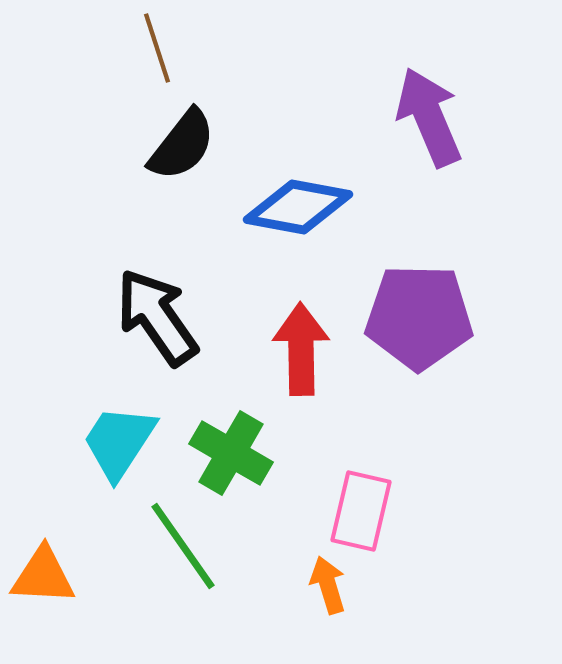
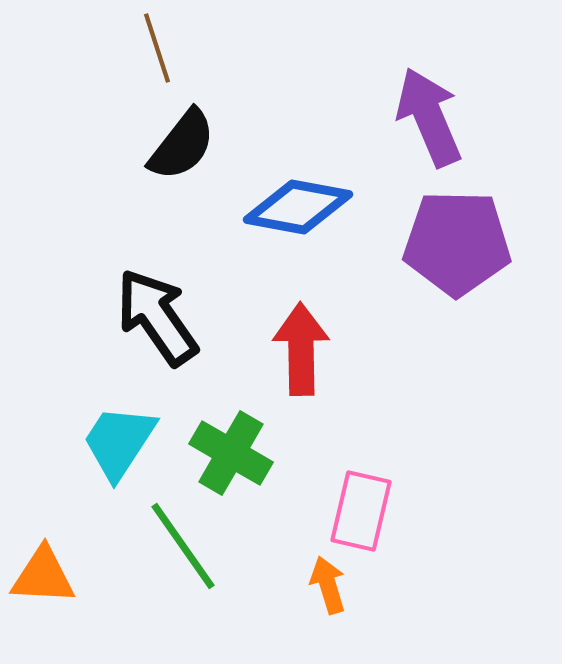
purple pentagon: moved 38 px right, 74 px up
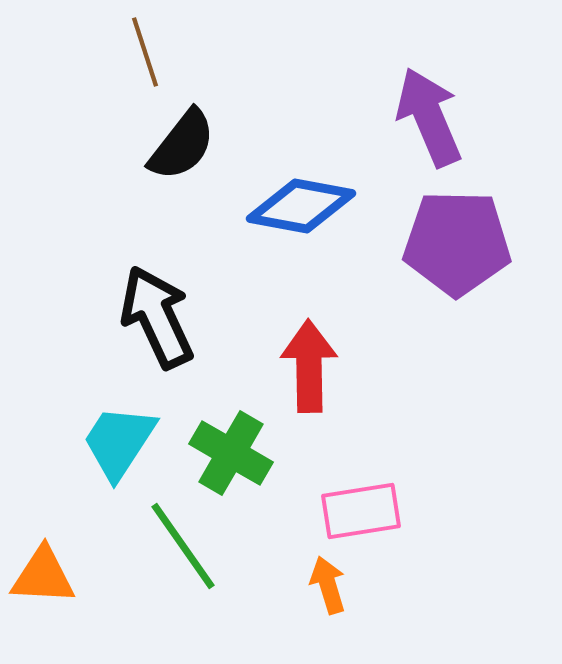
brown line: moved 12 px left, 4 px down
blue diamond: moved 3 px right, 1 px up
black arrow: rotated 10 degrees clockwise
red arrow: moved 8 px right, 17 px down
pink rectangle: rotated 68 degrees clockwise
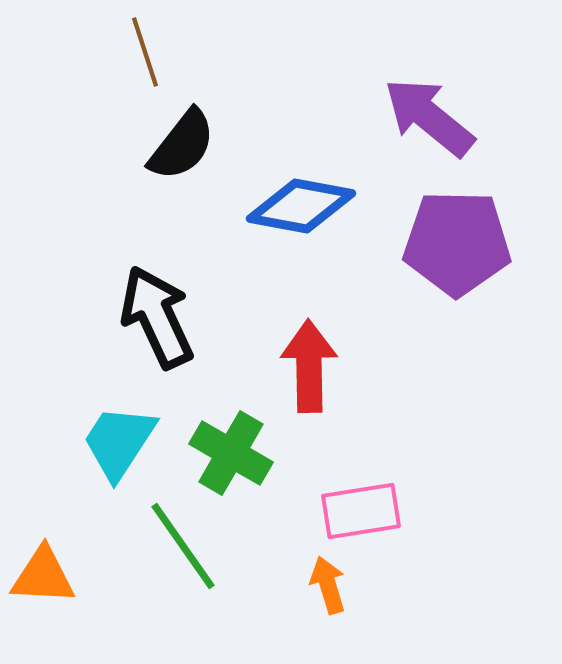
purple arrow: rotated 28 degrees counterclockwise
